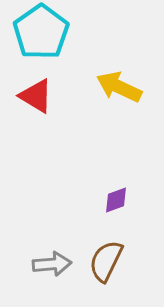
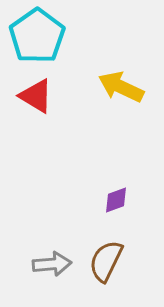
cyan pentagon: moved 4 px left, 4 px down
yellow arrow: moved 2 px right
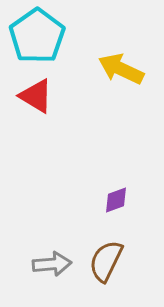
yellow arrow: moved 18 px up
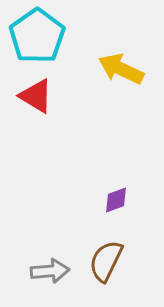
gray arrow: moved 2 px left, 7 px down
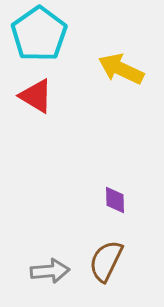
cyan pentagon: moved 2 px right, 2 px up
purple diamond: moved 1 px left; rotated 72 degrees counterclockwise
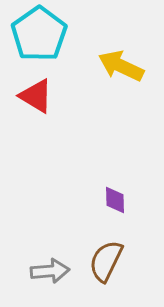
yellow arrow: moved 3 px up
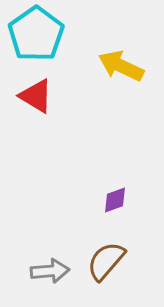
cyan pentagon: moved 3 px left
purple diamond: rotated 72 degrees clockwise
brown semicircle: rotated 15 degrees clockwise
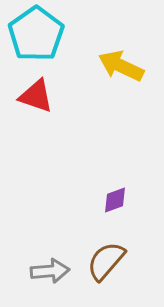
red triangle: rotated 12 degrees counterclockwise
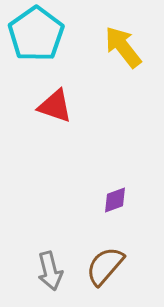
yellow arrow: moved 2 px right, 19 px up; rotated 27 degrees clockwise
red triangle: moved 19 px right, 10 px down
brown semicircle: moved 1 px left, 5 px down
gray arrow: rotated 81 degrees clockwise
